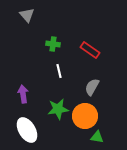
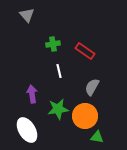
green cross: rotated 16 degrees counterclockwise
red rectangle: moved 5 px left, 1 px down
purple arrow: moved 9 px right
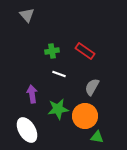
green cross: moved 1 px left, 7 px down
white line: moved 3 px down; rotated 56 degrees counterclockwise
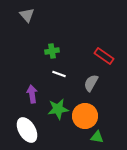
red rectangle: moved 19 px right, 5 px down
gray semicircle: moved 1 px left, 4 px up
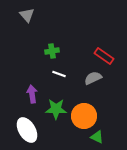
gray semicircle: moved 2 px right, 5 px up; rotated 36 degrees clockwise
green star: moved 2 px left; rotated 10 degrees clockwise
orange circle: moved 1 px left
green triangle: rotated 16 degrees clockwise
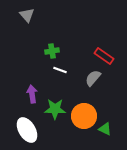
white line: moved 1 px right, 4 px up
gray semicircle: rotated 24 degrees counterclockwise
green star: moved 1 px left
green triangle: moved 8 px right, 8 px up
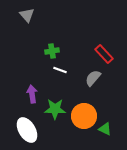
red rectangle: moved 2 px up; rotated 12 degrees clockwise
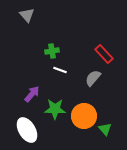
purple arrow: rotated 48 degrees clockwise
green triangle: rotated 24 degrees clockwise
